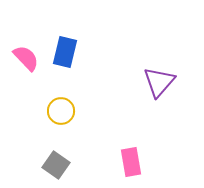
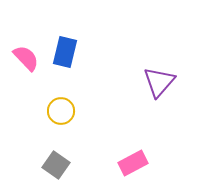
pink rectangle: moved 2 px right, 1 px down; rotated 72 degrees clockwise
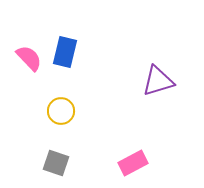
pink semicircle: moved 3 px right
purple triangle: moved 1 px left, 1 px up; rotated 32 degrees clockwise
gray square: moved 2 px up; rotated 16 degrees counterclockwise
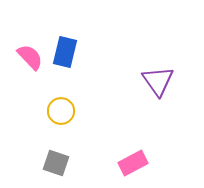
pink semicircle: moved 1 px right, 1 px up
purple triangle: rotated 48 degrees counterclockwise
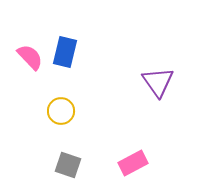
purple triangle: moved 1 px down
gray square: moved 12 px right, 2 px down
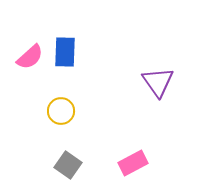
blue rectangle: rotated 12 degrees counterclockwise
pink semicircle: rotated 92 degrees clockwise
gray square: rotated 16 degrees clockwise
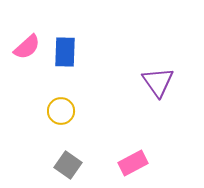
pink semicircle: moved 3 px left, 10 px up
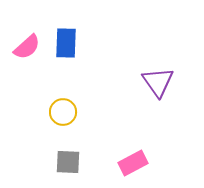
blue rectangle: moved 1 px right, 9 px up
yellow circle: moved 2 px right, 1 px down
gray square: moved 3 px up; rotated 32 degrees counterclockwise
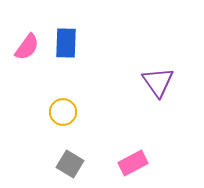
pink semicircle: rotated 12 degrees counterclockwise
gray square: moved 2 px right, 2 px down; rotated 28 degrees clockwise
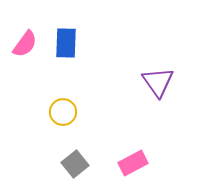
pink semicircle: moved 2 px left, 3 px up
gray square: moved 5 px right; rotated 20 degrees clockwise
